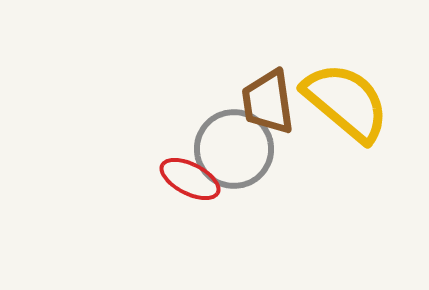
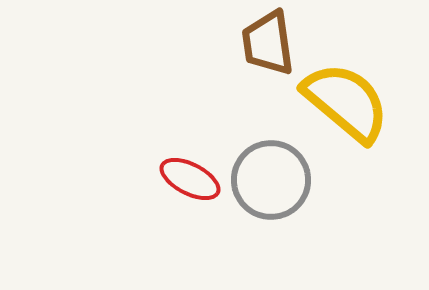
brown trapezoid: moved 59 px up
gray circle: moved 37 px right, 31 px down
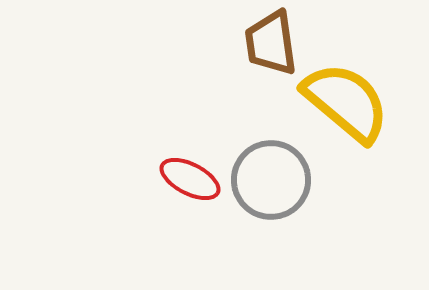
brown trapezoid: moved 3 px right
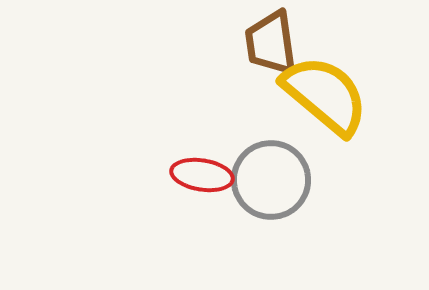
yellow semicircle: moved 21 px left, 7 px up
red ellipse: moved 12 px right, 4 px up; rotated 18 degrees counterclockwise
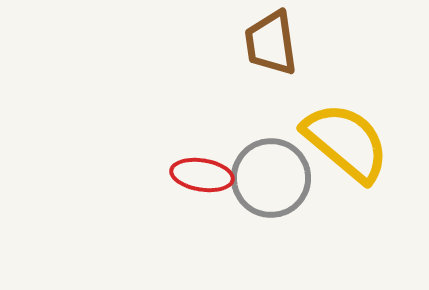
yellow semicircle: moved 21 px right, 47 px down
gray circle: moved 2 px up
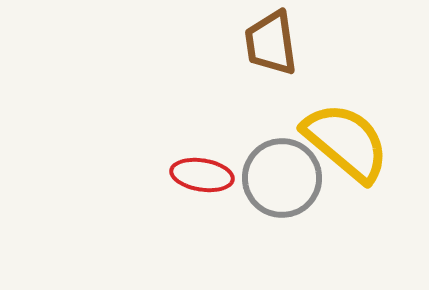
gray circle: moved 11 px right
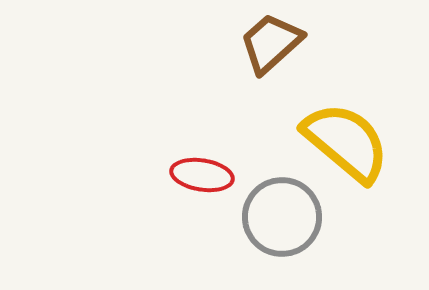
brown trapezoid: rotated 56 degrees clockwise
gray circle: moved 39 px down
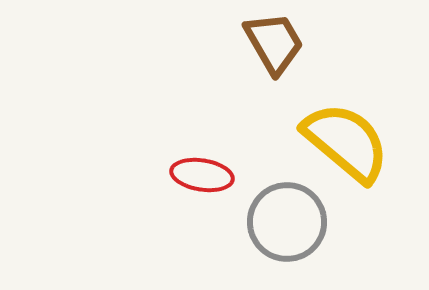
brown trapezoid: moved 3 px right; rotated 102 degrees clockwise
gray circle: moved 5 px right, 5 px down
